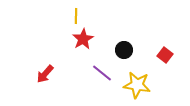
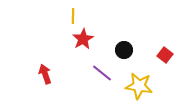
yellow line: moved 3 px left
red arrow: rotated 120 degrees clockwise
yellow star: moved 2 px right, 1 px down
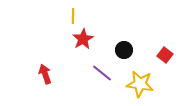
yellow star: moved 1 px right, 2 px up
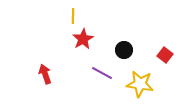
purple line: rotated 10 degrees counterclockwise
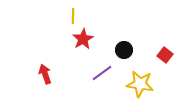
purple line: rotated 65 degrees counterclockwise
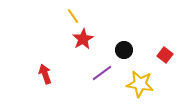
yellow line: rotated 35 degrees counterclockwise
